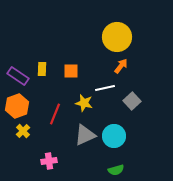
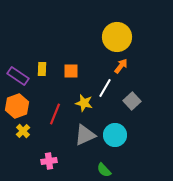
white line: rotated 48 degrees counterclockwise
cyan circle: moved 1 px right, 1 px up
green semicircle: moved 12 px left; rotated 63 degrees clockwise
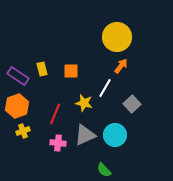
yellow rectangle: rotated 16 degrees counterclockwise
gray square: moved 3 px down
yellow cross: rotated 24 degrees clockwise
pink cross: moved 9 px right, 18 px up; rotated 14 degrees clockwise
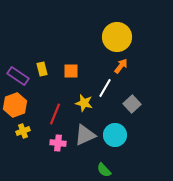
orange hexagon: moved 2 px left, 1 px up
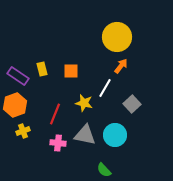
gray triangle: rotated 35 degrees clockwise
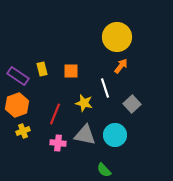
white line: rotated 48 degrees counterclockwise
orange hexagon: moved 2 px right
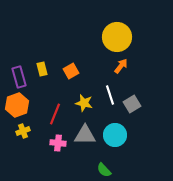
orange square: rotated 28 degrees counterclockwise
purple rectangle: moved 1 px right, 1 px down; rotated 40 degrees clockwise
white line: moved 5 px right, 7 px down
gray square: rotated 12 degrees clockwise
gray triangle: rotated 10 degrees counterclockwise
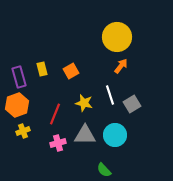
pink cross: rotated 21 degrees counterclockwise
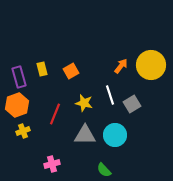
yellow circle: moved 34 px right, 28 px down
pink cross: moved 6 px left, 21 px down
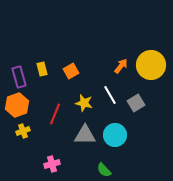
white line: rotated 12 degrees counterclockwise
gray square: moved 4 px right, 1 px up
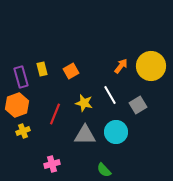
yellow circle: moved 1 px down
purple rectangle: moved 2 px right
gray square: moved 2 px right, 2 px down
cyan circle: moved 1 px right, 3 px up
